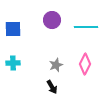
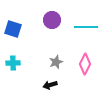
blue square: rotated 18 degrees clockwise
gray star: moved 3 px up
black arrow: moved 2 px left, 2 px up; rotated 104 degrees clockwise
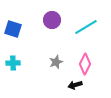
cyan line: rotated 30 degrees counterclockwise
black arrow: moved 25 px right
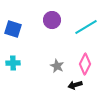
gray star: moved 1 px right, 4 px down; rotated 24 degrees counterclockwise
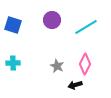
blue square: moved 4 px up
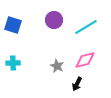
purple circle: moved 2 px right
pink diamond: moved 4 px up; rotated 50 degrees clockwise
black arrow: moved 2 px right, 1 px up; rotated 48 degrees counterclockwise
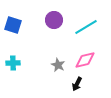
gray star: moved 1 px right, 1 px up
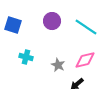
purple circle: moved 2 px left, 1 px down
cyan line: rotated 65 degrees clockwise
cyan cross: moved 13 px right, 6 px up; rotated 16 degrees clockwise
black arrow: rotated 24 degrees clockwise
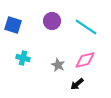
cyan cross: moved 3 px left, 1 px down
